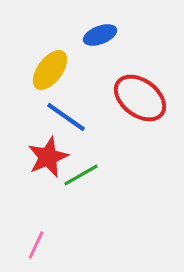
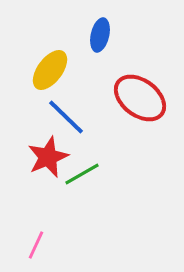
blue ellipse: rotated 56 degrees counterclockwise
blue line: rotated 9 degrees clockwise
green line: moved 1 px right, 1 px up
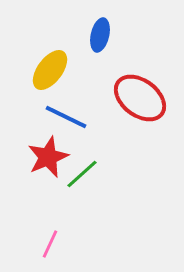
blue line: rotated 18 degrees counterclockwise
green line: rotated 12 degrees counterclockwise
pink line: moved 14 px right, 1 px up
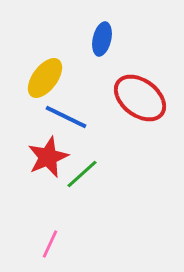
blue ellipse: moved 2 px right, 4 px down
yellow ellipse: moved 5 px left, 8 px down
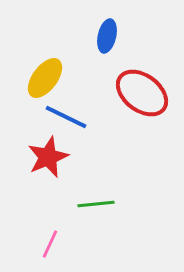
blue ellipse: moved 5 px right, 3 px up
red ellipse: moved 2 px right, 5 px up
green line: moved 14 px right, 30 px down; rotated 36 degrees clockwise
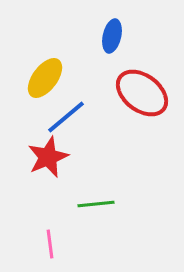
blue ellipse: moved 5 px right
blue line: rotated 66 degrees counterclockwise
pink line: rotated 32 degrees counterclockwise
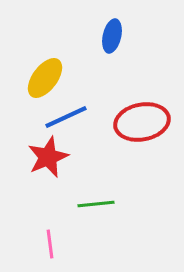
red ellipse: moved 29 px down; rotated 48 degrees counterclockwise
blue line: rotated 15 degrees clockwise
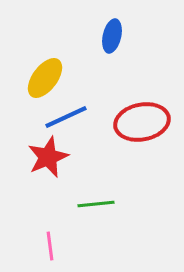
pink line: moved 2 px down
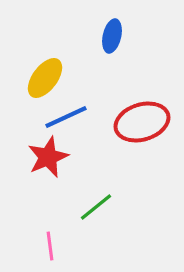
red ellipse: rotated 6 degrees counterclockwise
green line: moved 3 px down; rotated 33 degrees counterclockwise
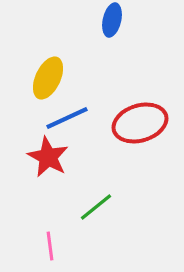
blue ellipse: moved 16 px up
yellow ellipse: moved 3 px right; rotated 12 degrees counterclockwise
blue line: moved 1 px right, 1 px down
red ellipse: moved 2 px left, 1 px down
red star: rotated 21 degrees counterclockwise
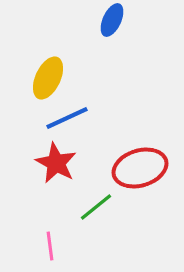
blue ellipse: rotated 12 degrees clockwise
red ellipse: moved 45 px down
red star: moved 8 px right, 6 px down
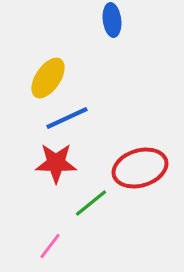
blue ellipse: rotated 32 degrees counterclockwise
yellow ellipse: rotated 9 degrees clockwise
red star: rotated 27 degrees counterclockwise
green line: moved 5 px left, 4 px up
pink line: rotated 44 degrees clockwise
